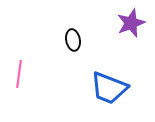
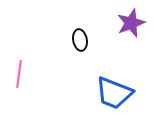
black ellipse: moved 7 px right
blue trapezoid: moved 5 px right, 5 px down
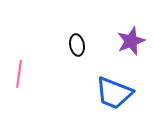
purple star: moved 18 px down
black ellipse: moved 3 px left, 5 px down
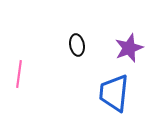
purple star: moved 2 px left, 7 px down
blue trapezoid: rotated 75 degrees clockwise
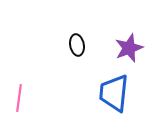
pink line: moved 24 px down
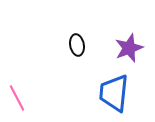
pink line: moved 2 px left; rotated 36 degrees counterclockwise
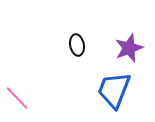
blue trapezoid: moved 3 px up; rotated 15 degrees clockwise
pink line: rotated 16 degrees counterclockwise
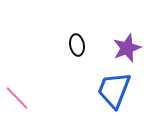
purple star: moved 2 px left
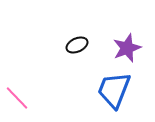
black ellipse: rotated 75 degrees clockwise
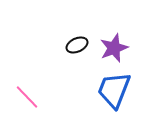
purple star: moved 13 px left
pink line: moved 10 px right, 1 px up
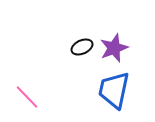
black ellipse: moved 5 px right, 2 px down
blue trapezoid: rotated 9 degrees counterclockwise
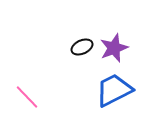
blue trapezoid: rotated 51 degrees clockwise
